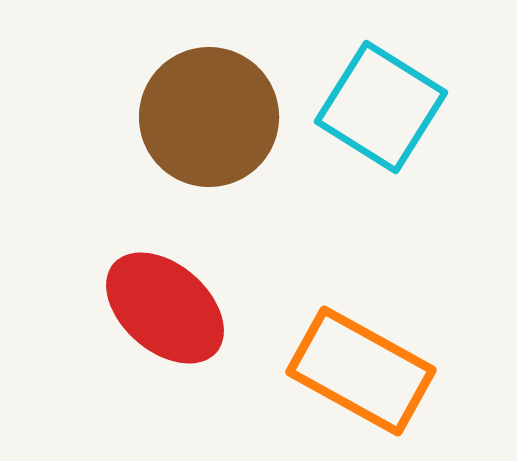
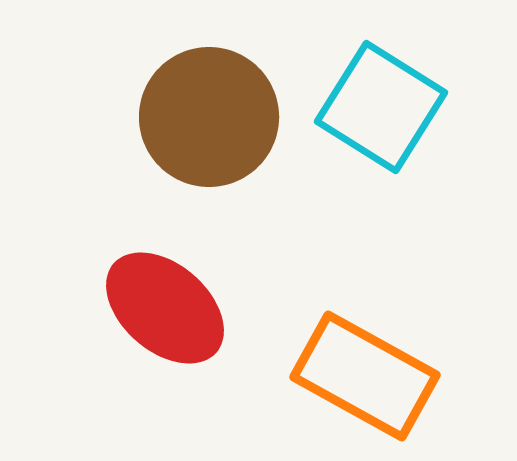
orange rectangle: moved 4 px right, 5 px down
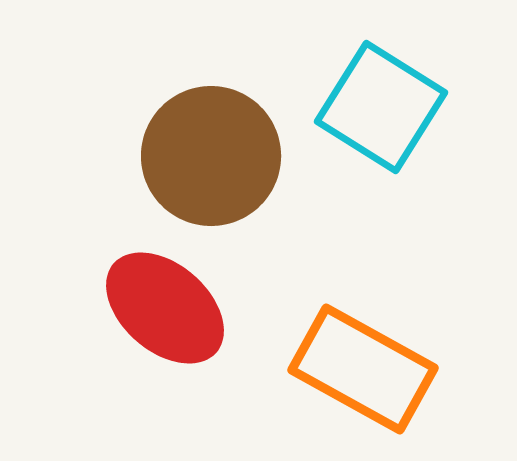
brown circle: moved 2 px right, 39 px down
orange rectangle: moved 2 px left, 7 px up
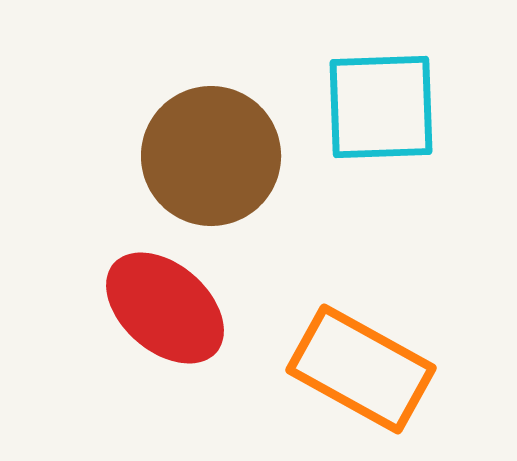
cyan square: rotated 34 degrees counterclockwise
orange rectangle: moved 2 px left
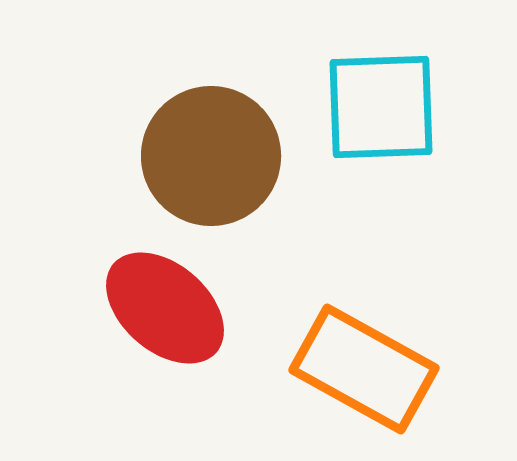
orange rectangle: moved 3 px right
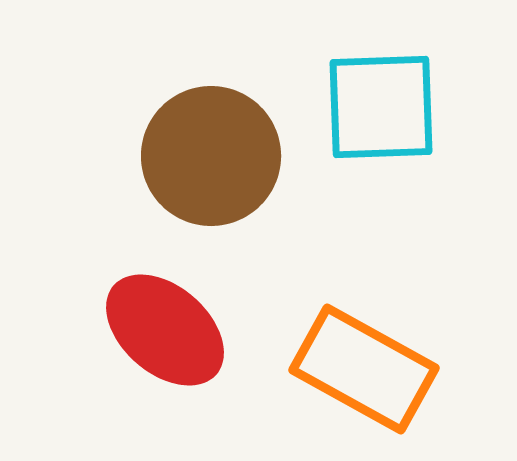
red ellipse: moved 22 px down
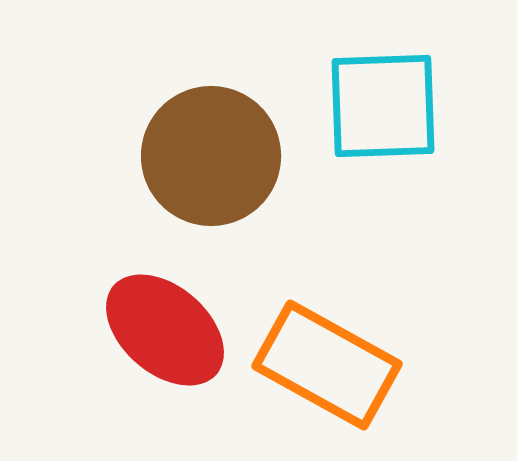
cyan square: moved 2 px right, 1 px up
orange rectangle: moved 37 px left, 4 px up
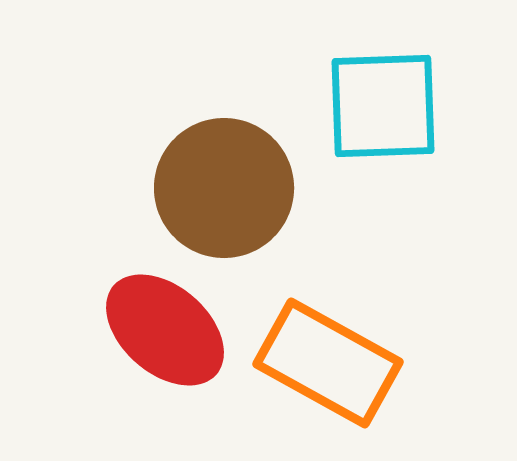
brown circle: moved 13 px right, 32 px down
orange rectangle: moved 1 px right, 2 px up
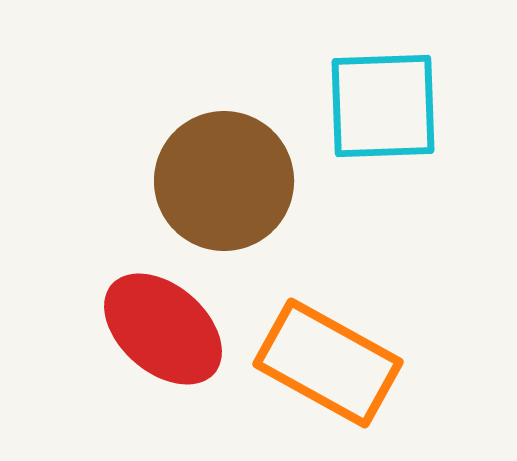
brown circle: moved 7 px up
red ellipse: moved 2 px left, 1 px up
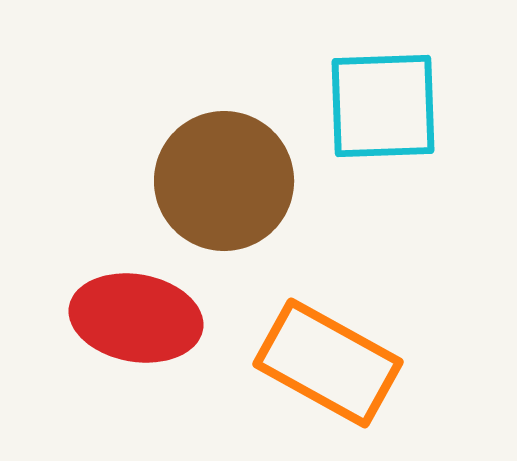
red ellipse: moved 27 px left, 11 px up; rotated 31 degrees counterclockwise
